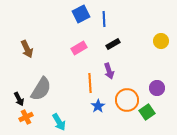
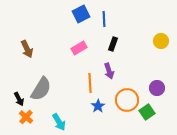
black rectangle: rotated 40 degrees counterclockwise
orange cross: rotated 24 degrees counterclockwise
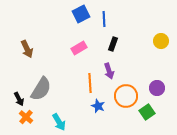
orange circle: moved 1 px left, 4 px up
blue star: rotated 16 degrees counterclockwise
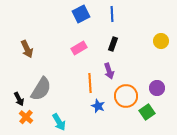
blue line: moved 8 px right, 5 px up
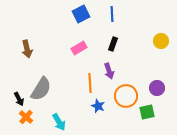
brown arrow: rotated 12 degrees clockwise
green square: rotated 21 degrees clockwise
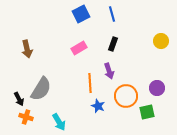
blue line: rotated 14 degrees counterclockwise
orange cross: rotated 24 degrees counterclockwise
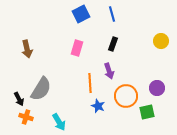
pink rectangle: moved 2 px left; rotated 42 degrees counterclockwise
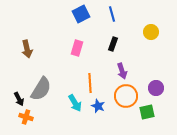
yellow circle: moved 10 px left, 9 px up
purple arrow: moved 13 px right
purple circle: moved 1 px left
cyan arrow: moved 16 px right, 19 px up
